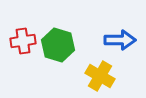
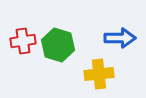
blue arrow: moved 2 px up
yellow cross: moved 1 px left, 2 px up; rotated 36 degrees counterclockwise
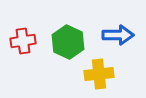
blue arrow: moved 2 px left, 3 px up
green hexagon: moved 10 px right, 3 px up; rotated 8 degrees clockwise
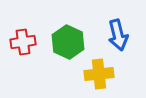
blue arrow: rotated 76 degrees clockwise
red cross: moved 1 px down
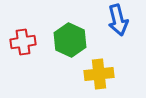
blue arrow: moved 15 px up
green hexagon: moved 2 px right, 2 px up
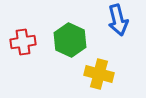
yellow cross: rotated 20 degrees clockwise
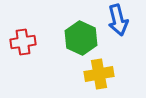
green hexagon: moved 11 px right, 2 px up
yellow cross: rotated 24 degrees counterclockwise
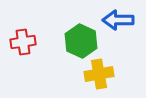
blue arrow: rotated 104 degrees clockwise
green hexagon: moved 3 px down
